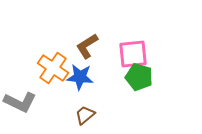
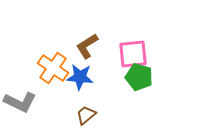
brown trapezoid: moved 1 px right
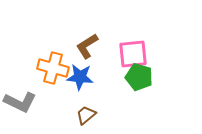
orange cross: rotated 20 degrees counterclockwise
